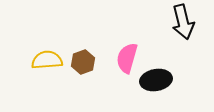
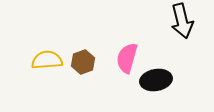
black arrow: moved 1 px left, 1 px up
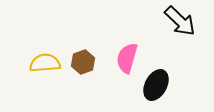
black arrow: moved 2 px left; rotated 32 degrees counterclockwise
yellow semicircle: moved 2 px left, 3 px down
black ellipse: moved 5 px down; rotated 52 degrees counterclockwise
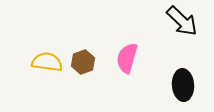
black arrow: moved 2 px right
yellow semicircle: moved 2 px right, 1 px up; rotated 12 degrees clockwise
black ellipse: moved 27 px right; rotated 32 degrees counterclockwise
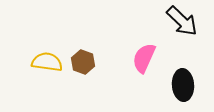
pink semicircle: moved 17 px right; rotated 8 degrees clockwise
brown hexagon: rotated 20 degrees counterclockwise
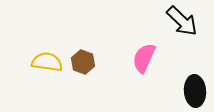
black ellipse: moved 12 px right, 6 px down
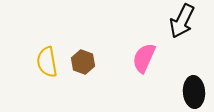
black arrow: rotated 72 degrees clockwise
yellow semicircle: rotated 108 degrees counterclockwise
black ellipse: moved 1 px left, 1 px down
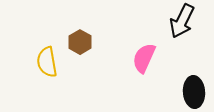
brown hexagon: moved 3 px left, 20 px up; rotated 10 degrees clockwise
